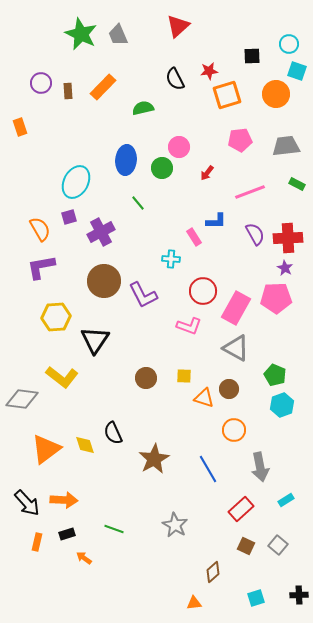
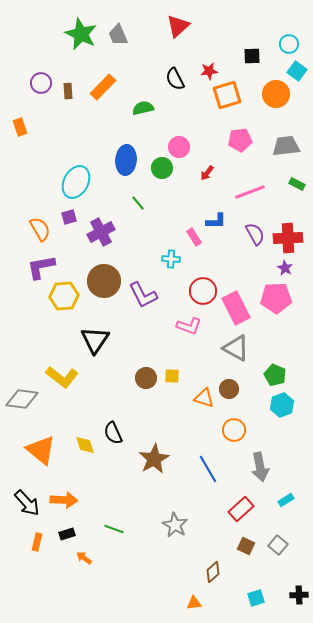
cyan square at (297, 71): rotated 18 degrees clockwise
pink rectangle at (236, 308): rotated 56 degrees counterclockwise
yellow hexagon at (56, 317): moved 8 px right, 21 px up
yellow square at (184, 376): moved 12 px left
orange triangle at (46, 449): moved 5 px left, 1 px down; rotated 44 degrees counterclockwise
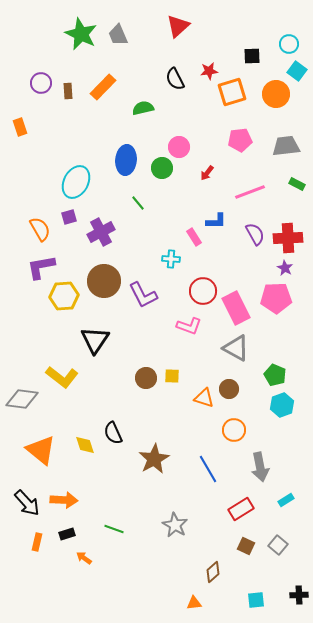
orange square at (227, 95): moved 5 px right, 3 px up
red rectangle at (241, 509): rotated 10 degrees clockwise
cyan square at (256, 598): moved 2 px down; rotated 12 degrees clockwise
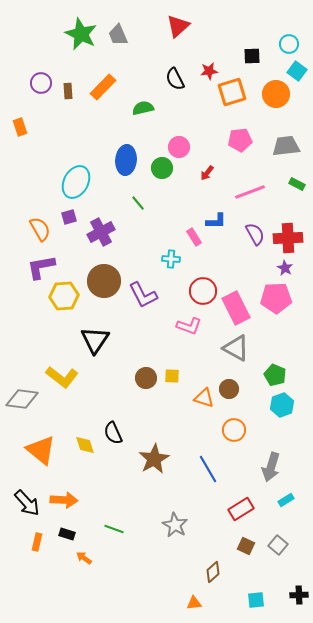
gray arrow at (260, 467): moved 11 px right; rotated 28 degrees clockwise
black rectangle at (67, 534): rotated 35 degrees clockwise
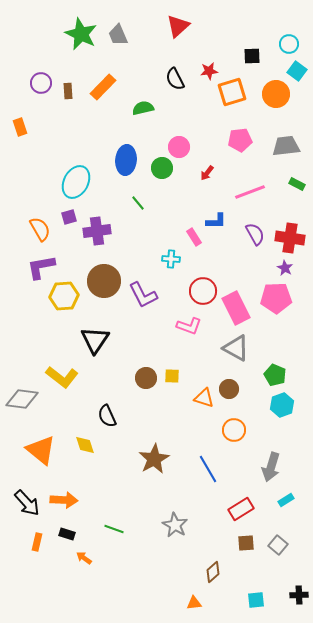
purple cross at (101, 232): moved 4 px left, 1 px up; rotated 20 degrees clockwise
red cross at (288, 238): moved 2 px right; rotated 12 degrees clockwise
black semicircle at (113, 433): moved 6 px left, 17 px up
brown square at (246, 546): moved 3 px up; rotated 30 degrees counterclockwise
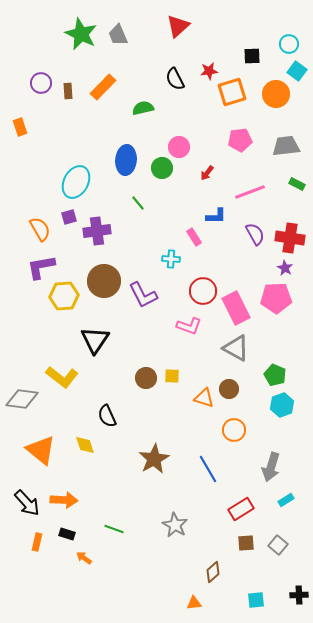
blue L-shape at (216, 221): moved 5 px up
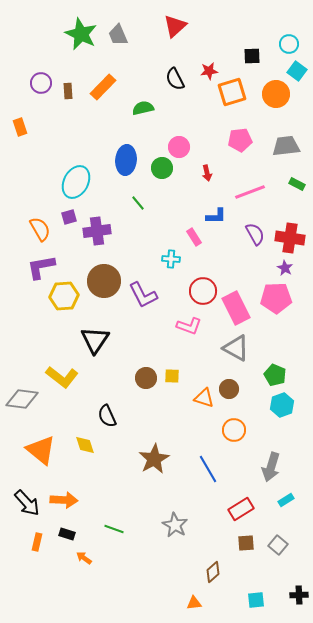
red triangle at (178, 26): moved 3 px left
red arrow at (207, 173): rotated 49 degrees counterclockwise
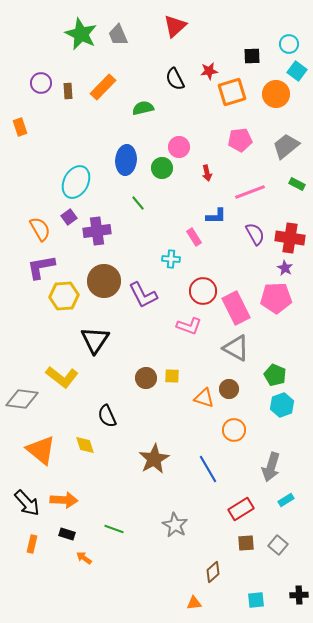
gray trapezoid at (286, 146): rotated 32 degrees counterclockwise
purple square at (69, 217): rotated 21 degrees counterclockwise
orange rectangle at (37, 542): moved 5 px left, 2 px down
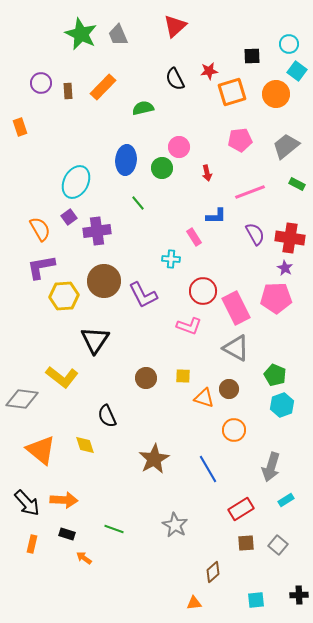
yellow square at (172, 376): moved 11 px right
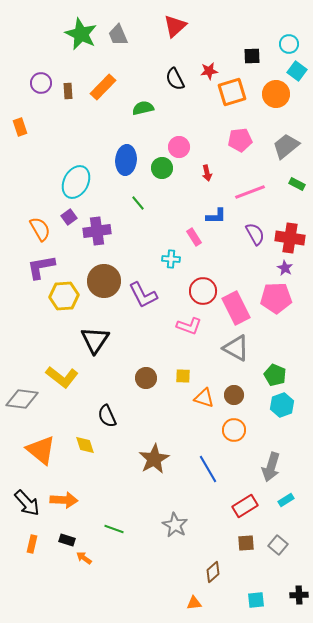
brown circle at (229, 389): moved 5 px right, 6 px down
red rectangle at (241, 509): moved 4 px right, 3 px up
black rectangle at (67, 534): moved 6 px down
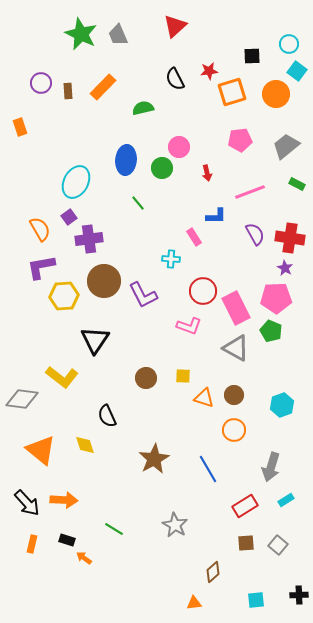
purple cross at (97, 231): moved 8 px left, 8 px down
green pentagon at (275, 375): moved 4 px left, 44 px up
green line at (114, 529): rotated 12 degrees clockwise
